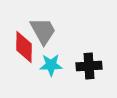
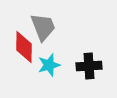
gray trapezoid: moved 4 px up; rotated 8 degrees clockwise
cyan star: moved 2 px left; rotated 15 degrees counterclockwise
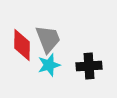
gray trapezoid: moved 5 px right, 12 px down
red diamond: moved 2 px left, 2 px up
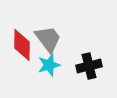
gray trapezoid: rotated 16 degrees counterclockwise
black cross: rotated 10 degrees counterclockwise
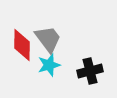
black cross: moved 1 px right, 5 px down
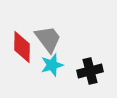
red diamond: moved 2 px down
cyan star: moved 3 px right
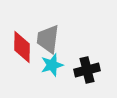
gray trapezoid: rotated 136 degrees counterclockwise
black cross: moved 3 px left, 1 px up
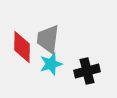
cyan star: moved 1 px left, 1 px up
black cross: moved 1 px down
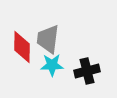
cyan star: moved 1 px right, 1 px down; rotated 15 degrees clockwise
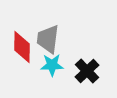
black cross: rotated 30 degrees counterclockwise
